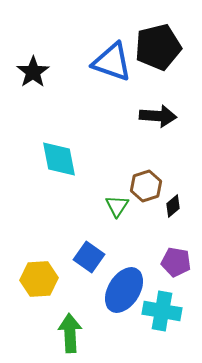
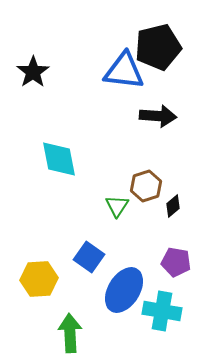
blue triangle: moved 12 px right, 9 px down; rotated 12 degrees counterclockwise
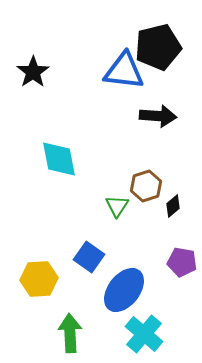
purple pentagon: moved 6 px right
blue ellipse: rotated 6 degrees clockwise
cyan cross: moved 18 px left, 23 px down; rotated 30 degrees clockwise
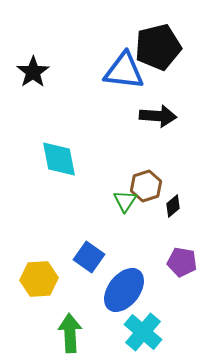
green triangle: moved 8 px right, 5 px up
cyan cross: moved 1 px left, 2 px up
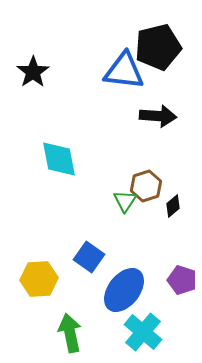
purple pentagon: moved 18 px down; rotated 8 degrees clockwise
green arrow: rotated 9 degrees counterclockwise
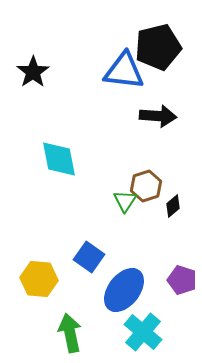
yellow hexagon: rotated 9 degrees clockwise
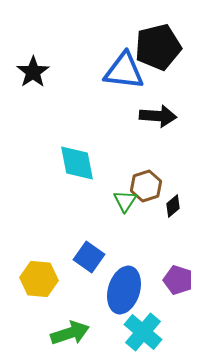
cyan diamond: moved 18 px right, 4 px down
purple pentagon: moved 4 px left
blue ellipse: rotated 21 degrees counterclockwise
green arrow: rotated 84 degrees clockwise
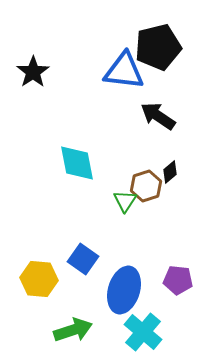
black arrow: rotated 150 degrees counterclockwise
black diamond: moved 3 px left, 34 px up
blue square: moved 6 px left, 2 px down
purple pentagon: rotated 12 degrees counterclockwise
green arrow: moved 3 px right, 3 px up
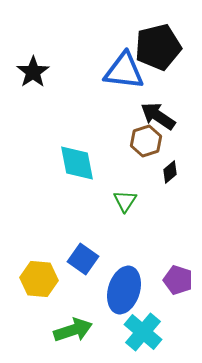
brown hexagon: moved 45 px up
purple pentagon: rotated 12 degrees clockwise
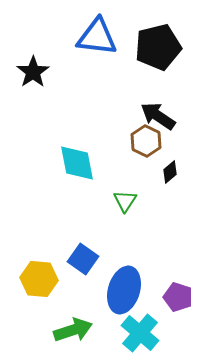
blue triangle: moved 27 px left, 34 px up
brown hexagon: rotated 16 degrees counterclockwise
purple pentagon: moved 17 px down
cyan cross: moved 3 px left, 1 px down
